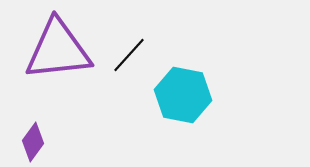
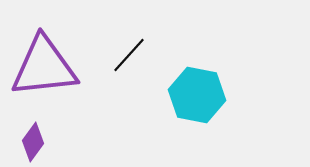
purple triangle: moved 14 px left, 17 px down
cyan hexagon: moved 14 px right
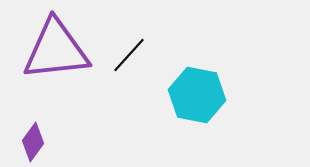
purple triangle: moved 12 px right, 17 px up
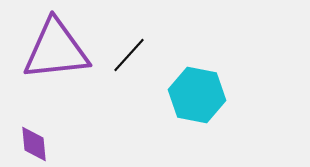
purple diamond: moved 1 px right, 2 px down; rotated 42 degrees counterclockwise
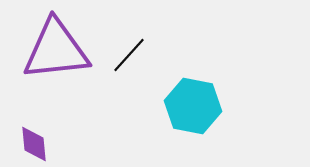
cyan hexagon: moved 4 px left, 11 px down
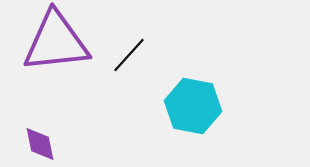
purple triangle: moved 8 px up
purple diamond: moved 6 px right; rotated 6 degrees counterclockwise
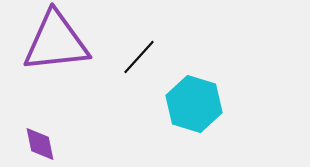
black line: moved 10 px right, 2 px down
cyan hexagon: moved 1 px right, 2 px up; rotated 6 degrees clockwise
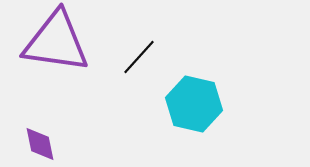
purple triangle: rotated 14 degrees clockwise
cyan hexagon: rotated 4 degrees counterclockwise
